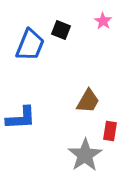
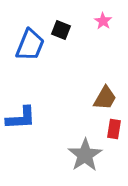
brown trapezoid: moved 17 px right, 3 px up
red rectangle: moved 4 px right, 2 px up
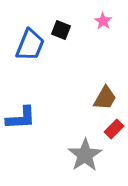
red rectangle: rotated 36 degrees clockwise
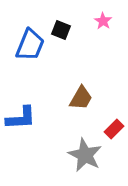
brown trapezoid: moved 24 px left
gray star: rotated 12 degrees counterclockwise
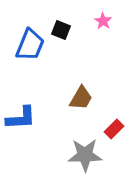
gray star: rotated 28 degrees counterclockwise
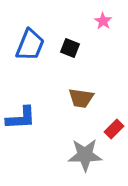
black square: moved 9 px right, 18 px down
brown trapezoid: rotated 68 degrees clockwise
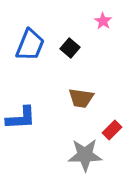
black square: rotated 18 degrees clockwise
red rectangle: moved 2 px left, 1 px down
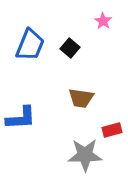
red rectangle: rotated 30 degrees clockwise
